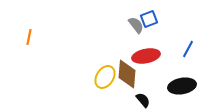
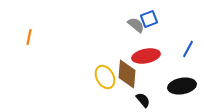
gray semicircle: rotated 12 degrees counterclockwise
yellow ellipse: rotated 60 degrees counterclockwise
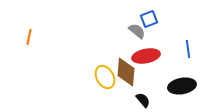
gray semicircle: moved 1 px right, 6 px down
blue line: rotated 36 degrees counterclockwise
brown diamond: moved 1 px left, 2 px up
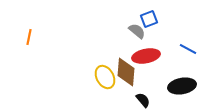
blue line: rotated 54 degrees counterclockwise
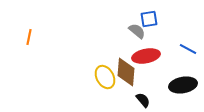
blue square: rotated 12 degrees clockwise
black ellipse: moved 1 px right, 1 px up
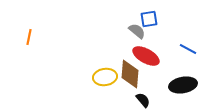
red ellipse: rotated 40 degrees clockwise
brown diamond: moved 4 px right, 2 px down
yellow ellipse: rotated 70 degrees counterclockwise
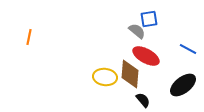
yellow ellipse: rotated 15 degrees clockwise
black ellipse: rotated 28 degrees counterclockwise
